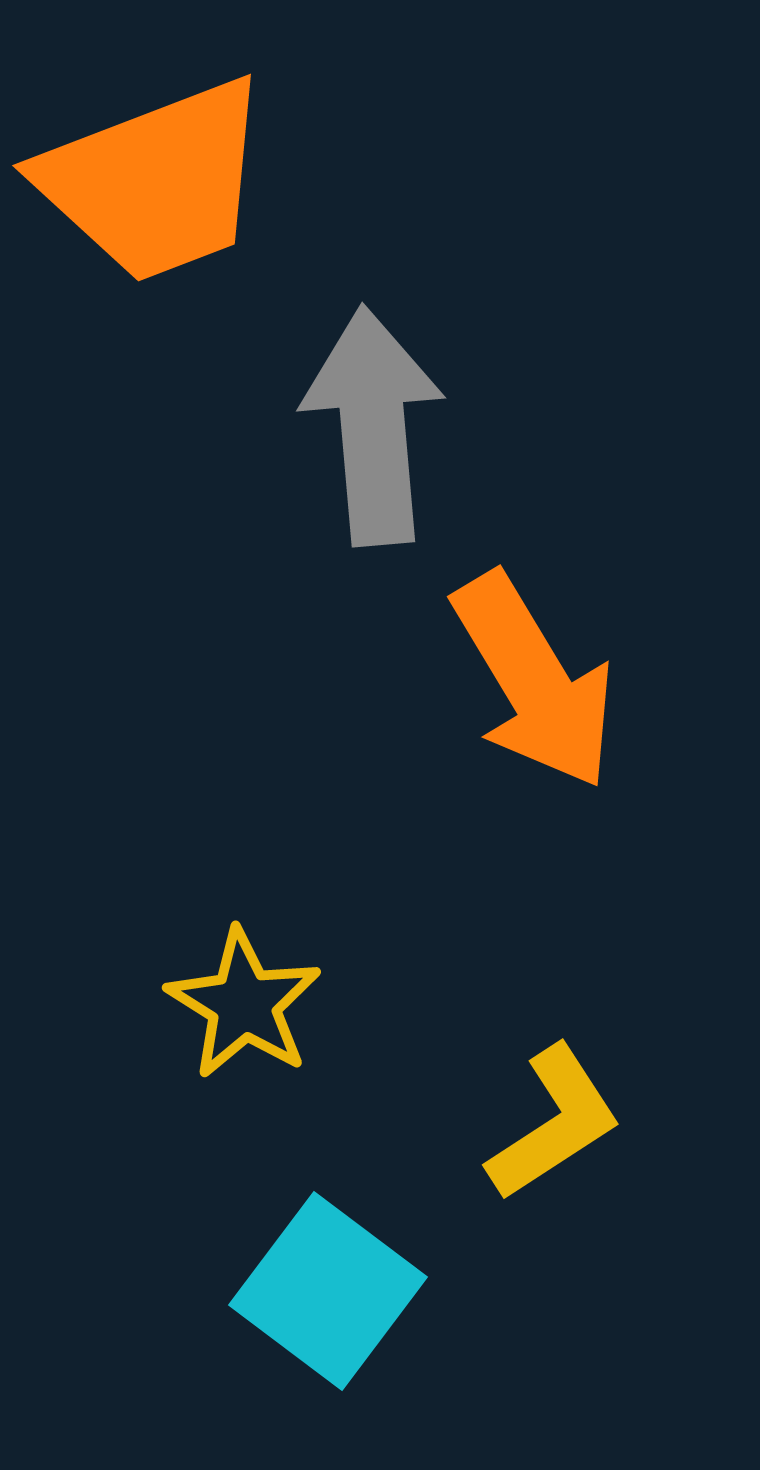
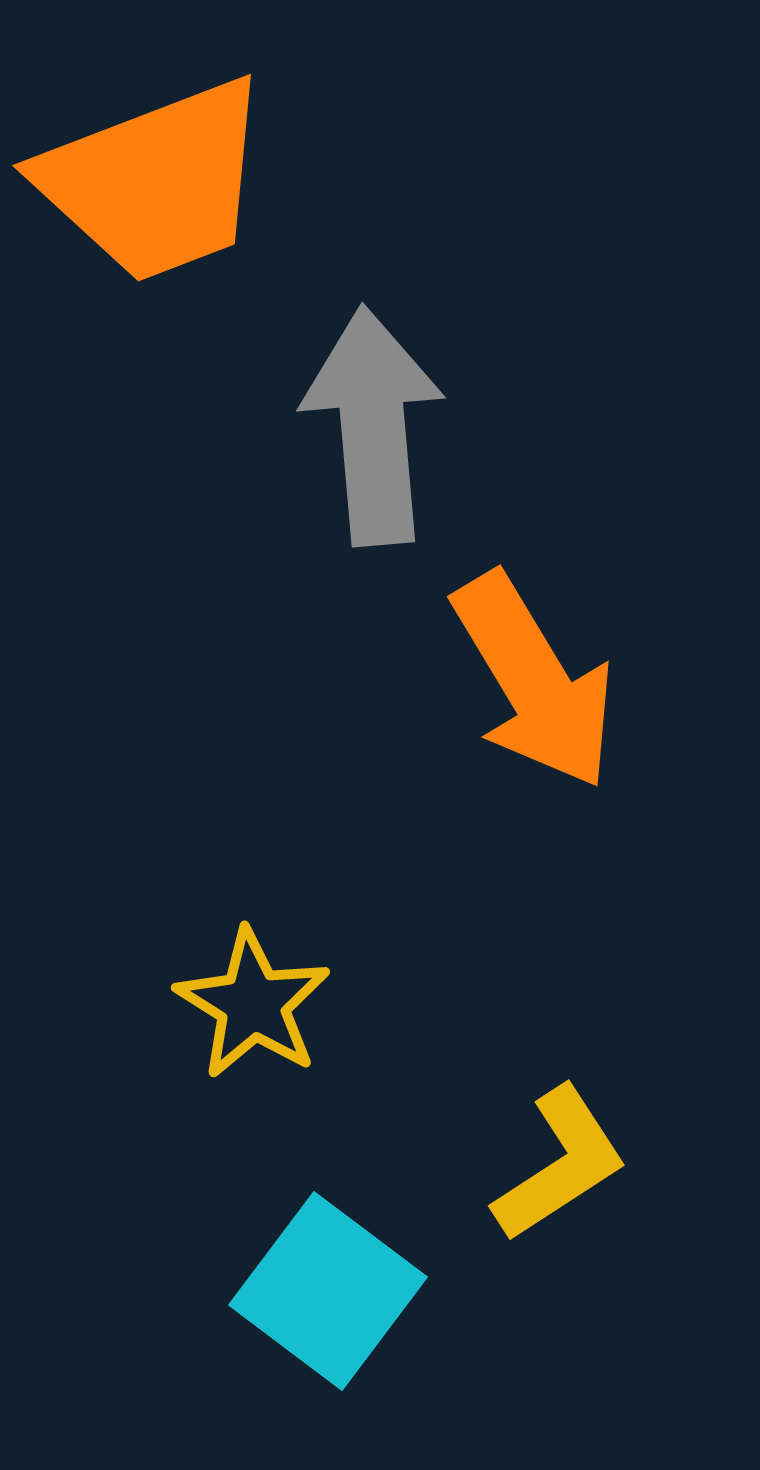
yellow star: moved 9 px right
yellow L-shape: moved 6 px right, 41 px down
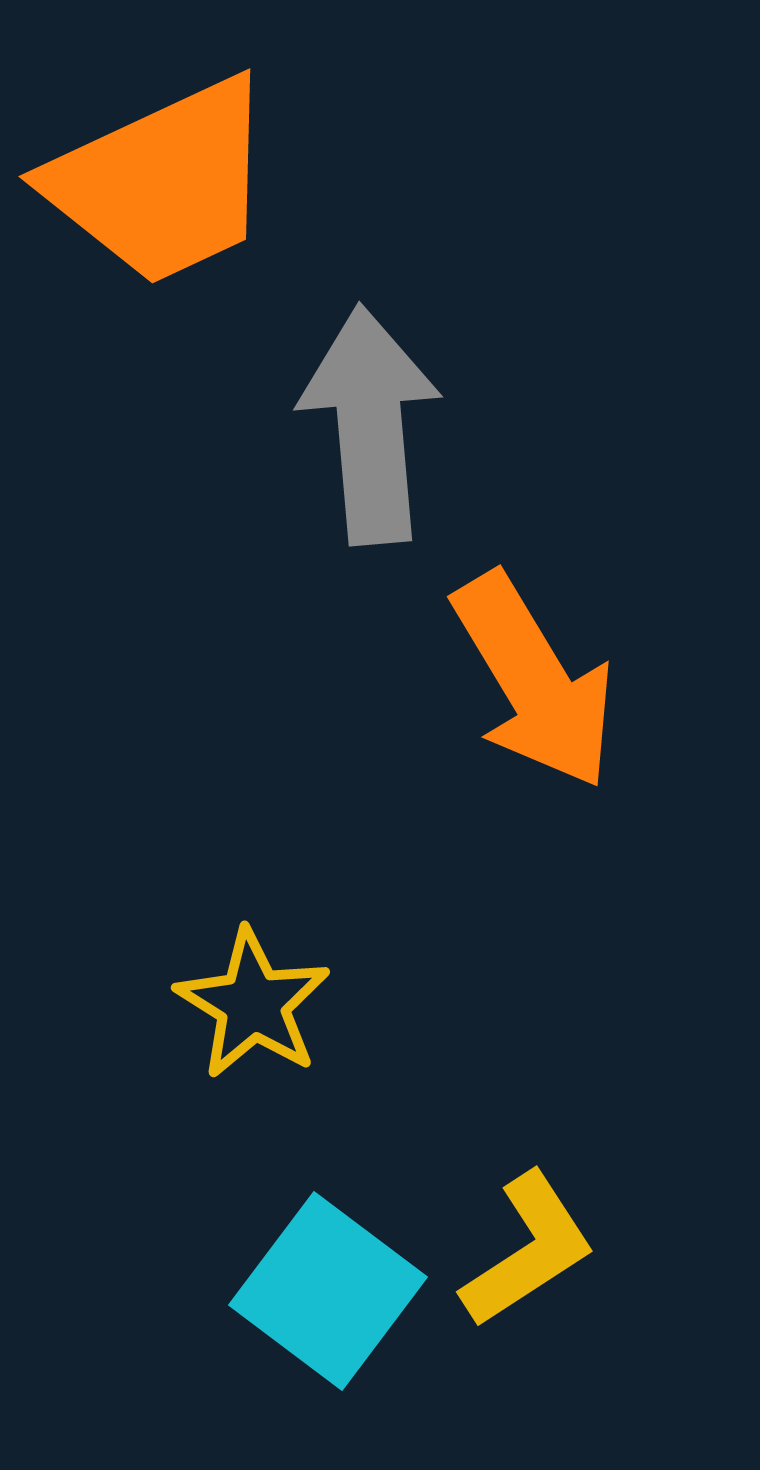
orange trapezoid: moved 7 px right, 1 px down; rotated 4 degrees counterclockwise
gray arrow: moved 3 px left, 1 px up
yellow L-shape: moved 32 px left, 86 px down
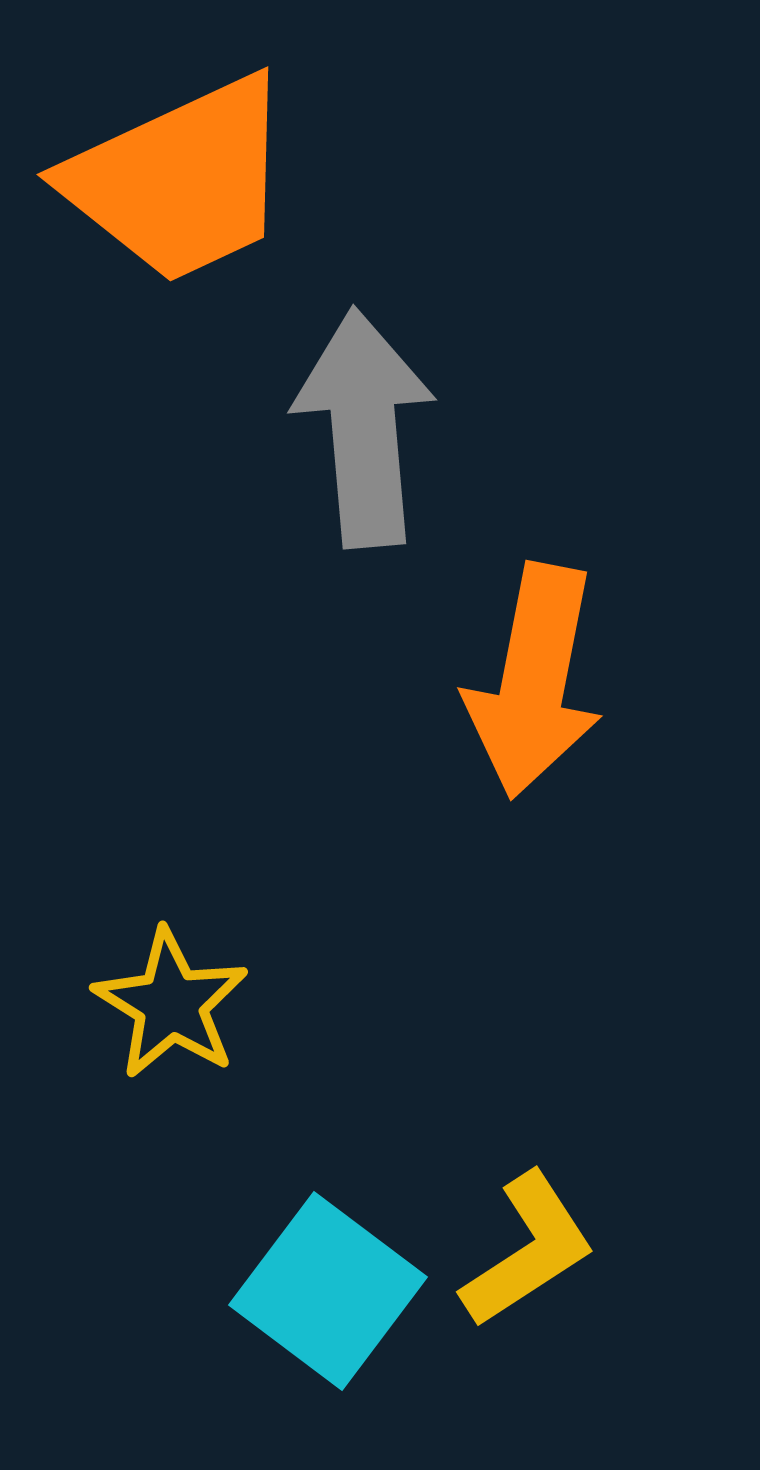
orange trapezoid: moved 18 px right, 2 px up
gray arrow: moved 6 px left, 3 px down
orange arrow: rotated 42 degrees clockwise
yellow star: moved 82 px left
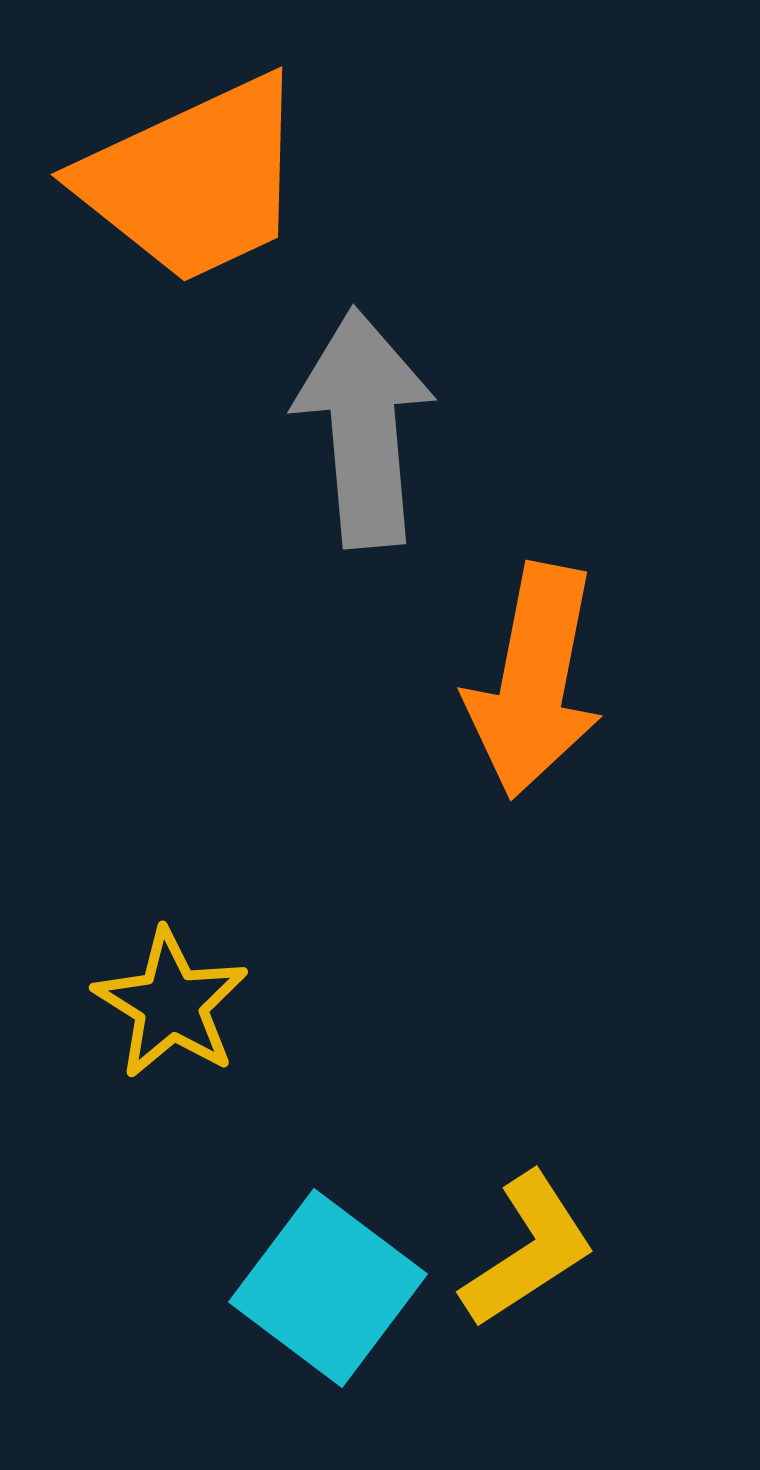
orange trapezoid: moved 14 px right
cyan square: moved 3 px up
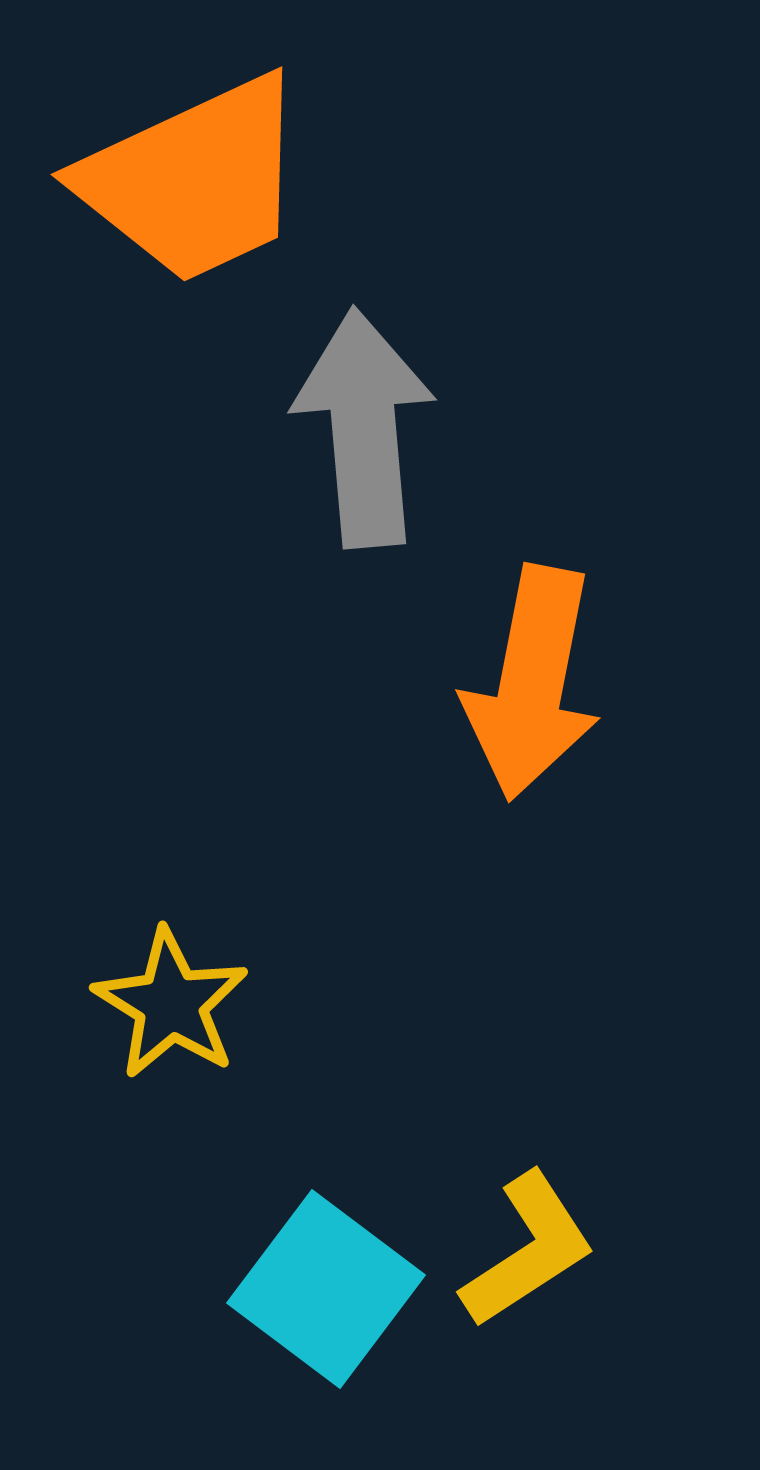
orange arrow: moved 2 px left, 2 px down
cyan square: moved 2 px left, 1 px down
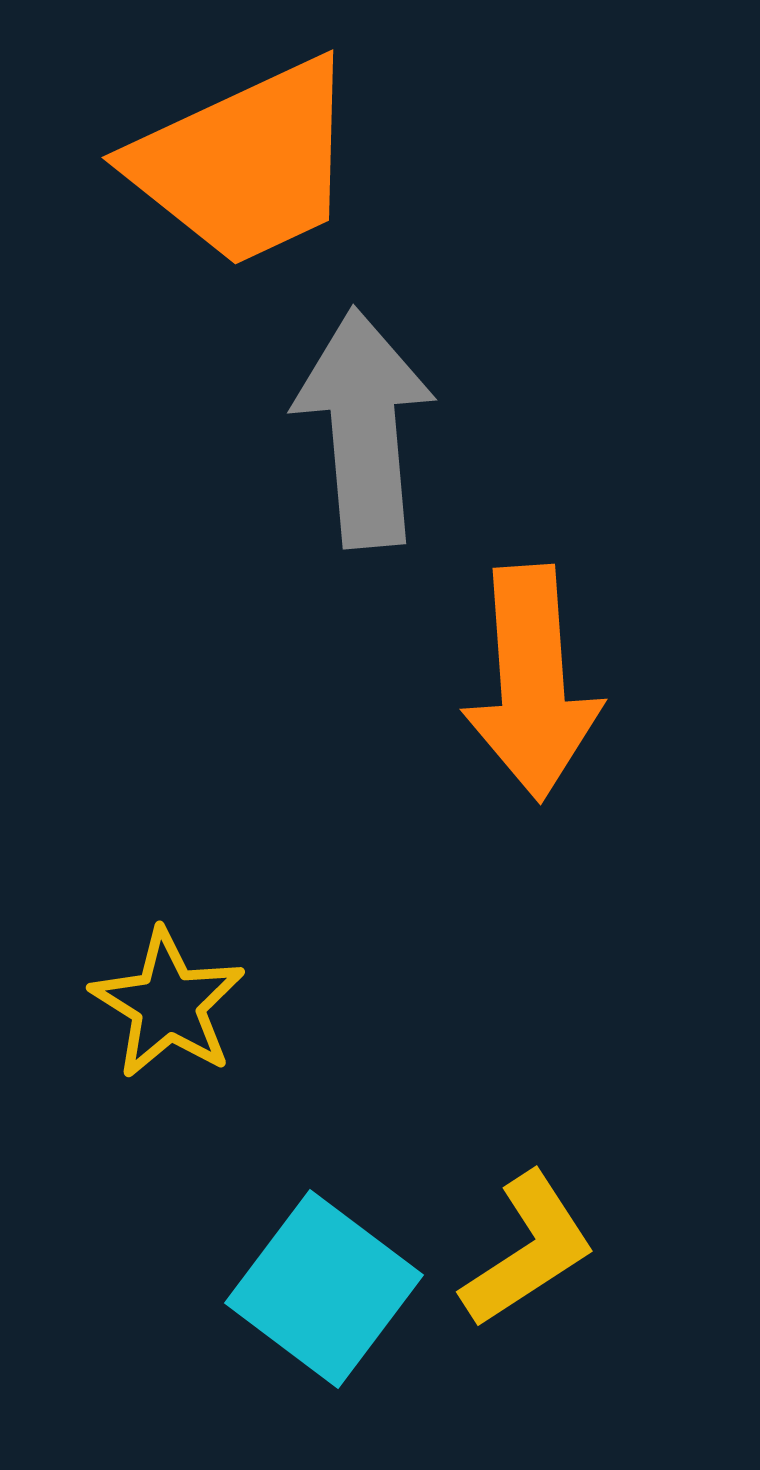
orange trapezoid: moved 51 px right, 17 px up
orange arrow: rotated 15 degrees counterclockwise
yellow star: moved 3 px left
cyan square: moved 2 px left
